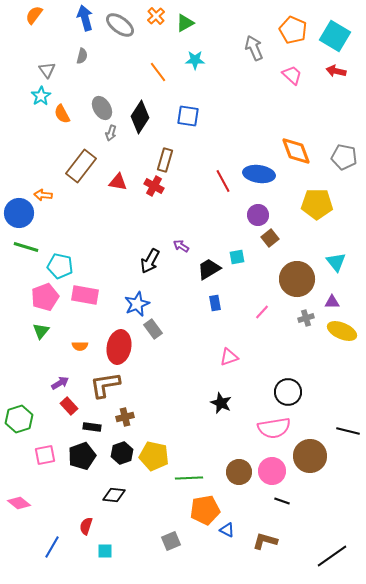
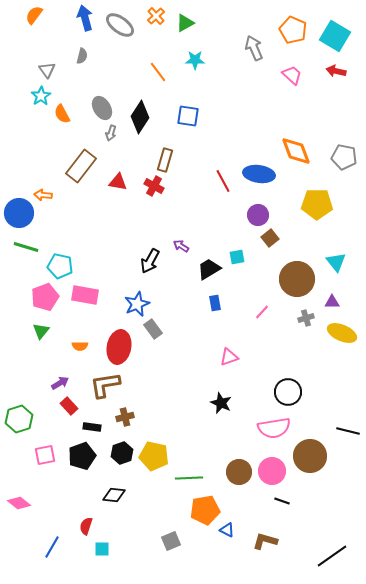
yellow ellipse at (342, 331): moved 2 px down
cyan square at (105, 551): moved 3 px left, 2 px up
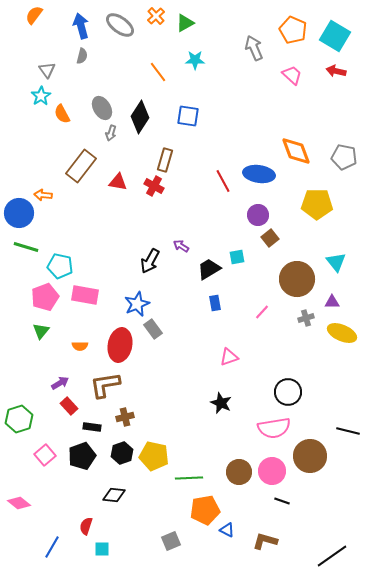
blue arrow at (85, 18): moved 4 px left, 8 px down
red ellipse at (119, 347): moved 1 px right, 2 px up
pink square at (45, 455): rotated 30 degrees counterclockwise
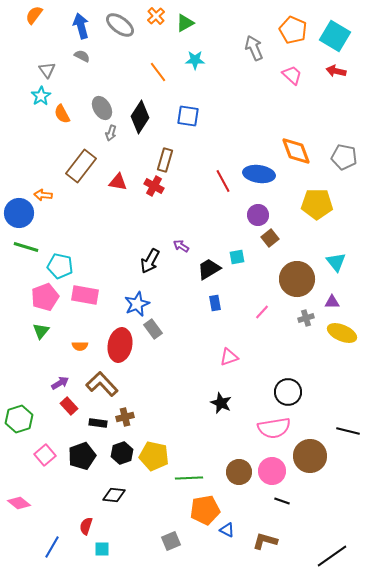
gray semicircle at (82, 56): rotated 77 degrees counterclockwise
brown L-shape at (105, 385): moved 3 px left, 1 px up; rotated 56 degrees clockwise
black rectangle at (92, 427): moved 6 px right, 4 px up
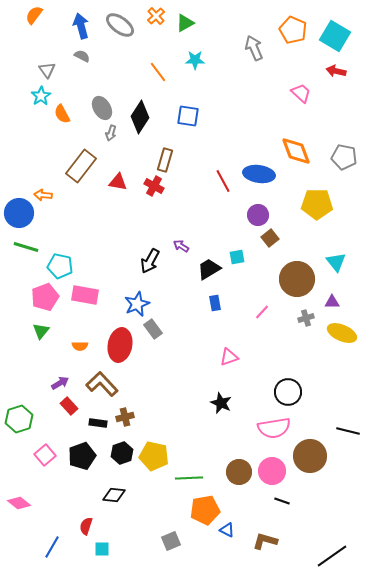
pink trapezoid at (292, 75): moved 9 px right, 18 px down
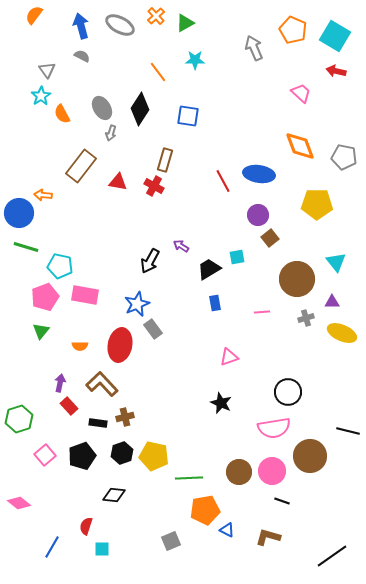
gray ellipse at (120, 25): rotated 8 degrees counterclockwise
black diamond at (140, 117): moved 8 px up
orange diamond at (296, 151): moved 4 px right, 5 px up
pink line at (262, 312): rotated 42 degrees clockwise
purple arrow at (60, 383): rotated 48 degrees counterclockwise
brown L-shape at (265, 541): moved 3 px right, 4 px up
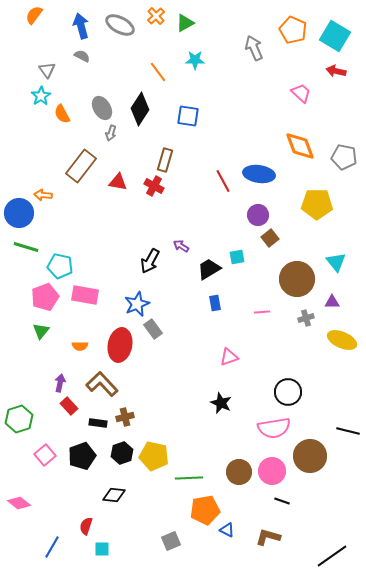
yellow ellipse at (342, 333): moved 7 px down
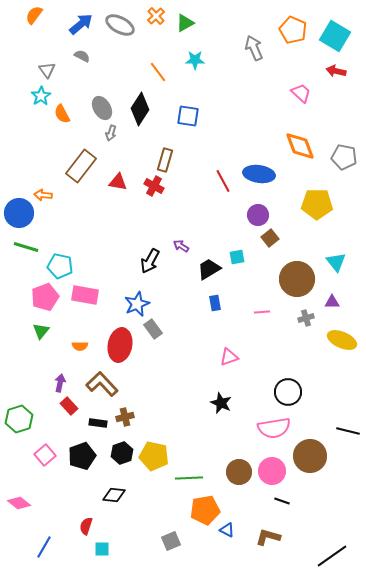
blue arrow at (81, 26): moved 2 px up; rotated 65 degrees clockwise
blue line at (52, 547): moved 8 px left
